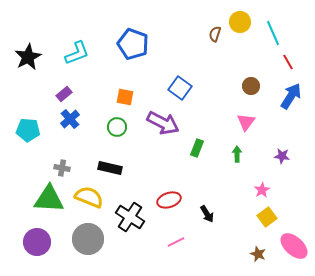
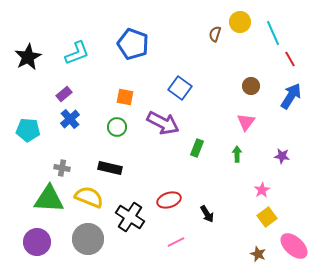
red line: moved 2 px right, 3 px up
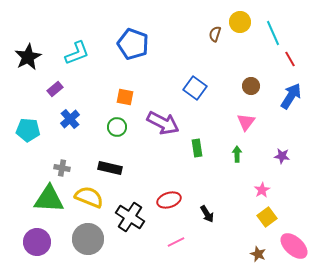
blue square: moved 15 px right
purple rectangle: moved 9 px left, 5 px up
green rectangle: rotated 30 degrees counterclockwise
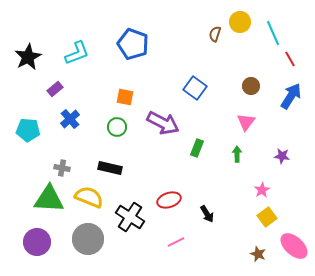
green rectangle: rotated 30 degrees clockwise
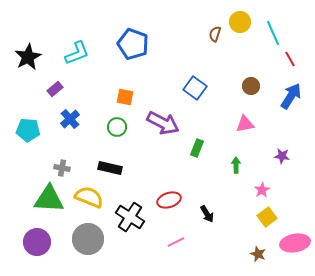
pink triangle: moved 1 px left, 2 px down; rotated 42 degrees clockwise
green arrow: moved 1 px left, 11 px down
pink ellipse: moved 1 px right, 3 px up; rotated 52 degrees counterclockwise
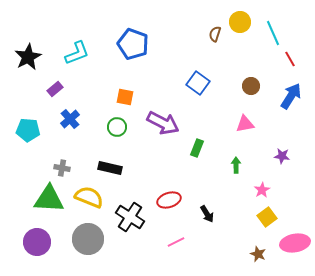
blue square: moved 3 px right, 5 px up
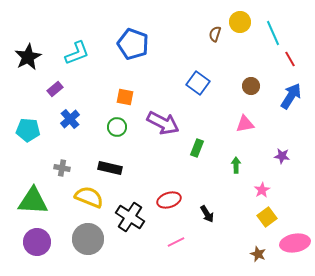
green triangle: moved 16 px left, 2 px down
